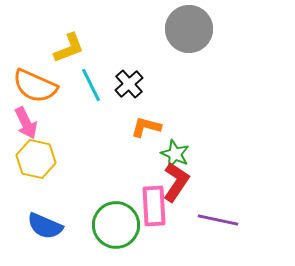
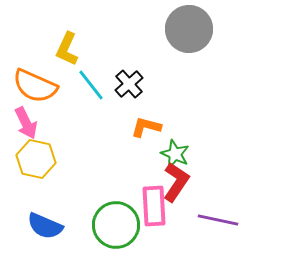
yellow L-shape: moved 2 px left, 1 px down; rotated 136 degrees clockwise
cyan line: rotated 12 degrees counterclockwise
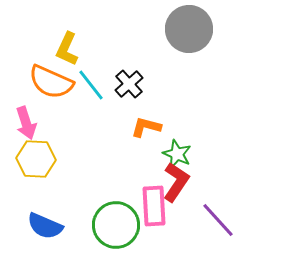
orange semicircle: moved 16 px right, 4 px up
pink arrow: rotated 8 degrees clockwise
green star: moved 2 px right
yellow hexagon: rotated 9 degrees counterclockwise
purple line: rotated 36 degrees clockwise
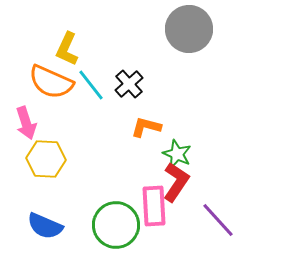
yellow hexagon: moved 10 px right
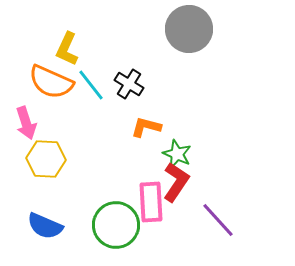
black cross: rotated 16 degrees counterclockwise
pink rectangle: moved 3 px left, 4 px up
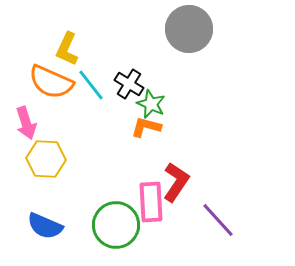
green star: moved 26 px left, 50 px up
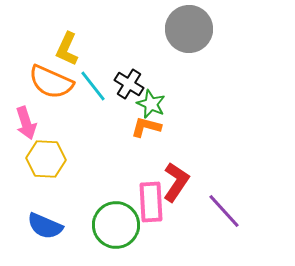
cyan line: moved 2 px right, 1 px down
purple line: moved 6 px right, 9 px up
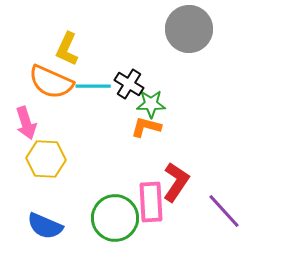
cyan line: rotated 52 degrees counterclockwise
green star: rotated 24 degrees counterclockwise
green circle: moved 1 px left, 7 px up
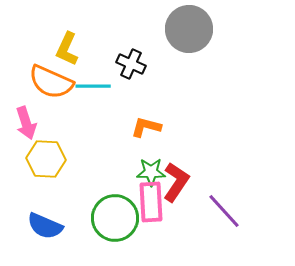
black cross: moved 2 px right, 20 px up; rotated 8 degrees counterclockwise
green star: moved 68 px down
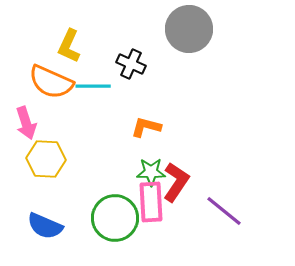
yellow L-shape: moved 2 px right, 3 px up
purple line: rotated 9 degrees counterclockwise
